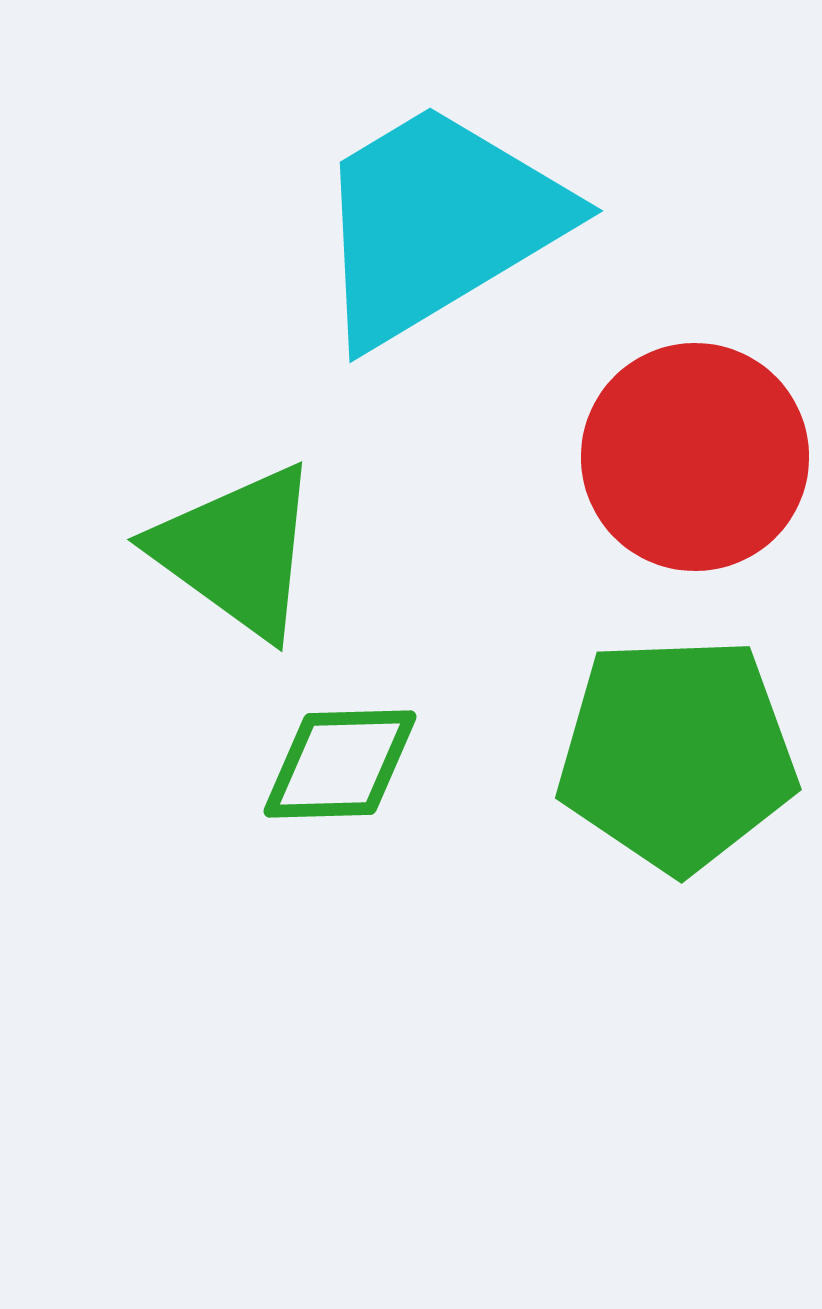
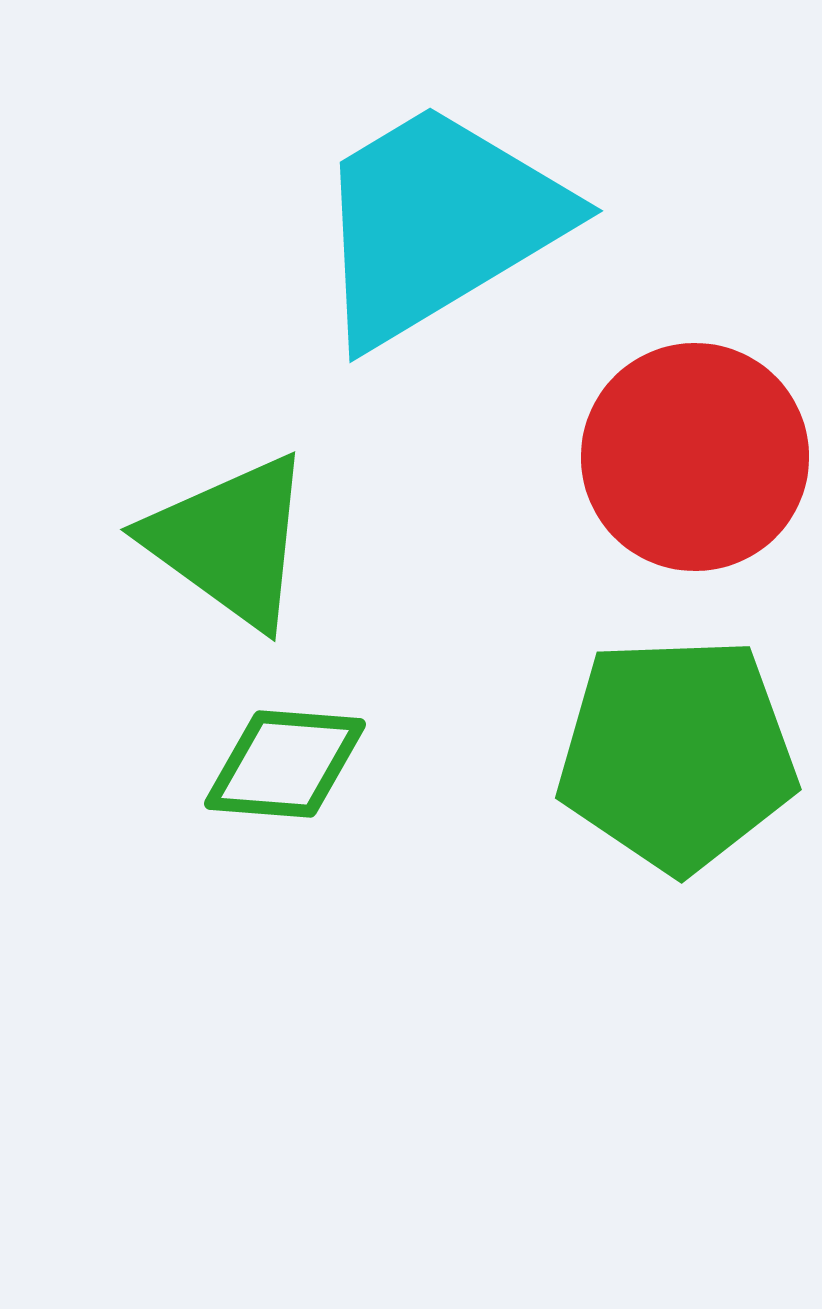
green triangle: moved 7 px left, 10 px up
green diamond: moved 55 px left; rotated 6 degrees clockwise
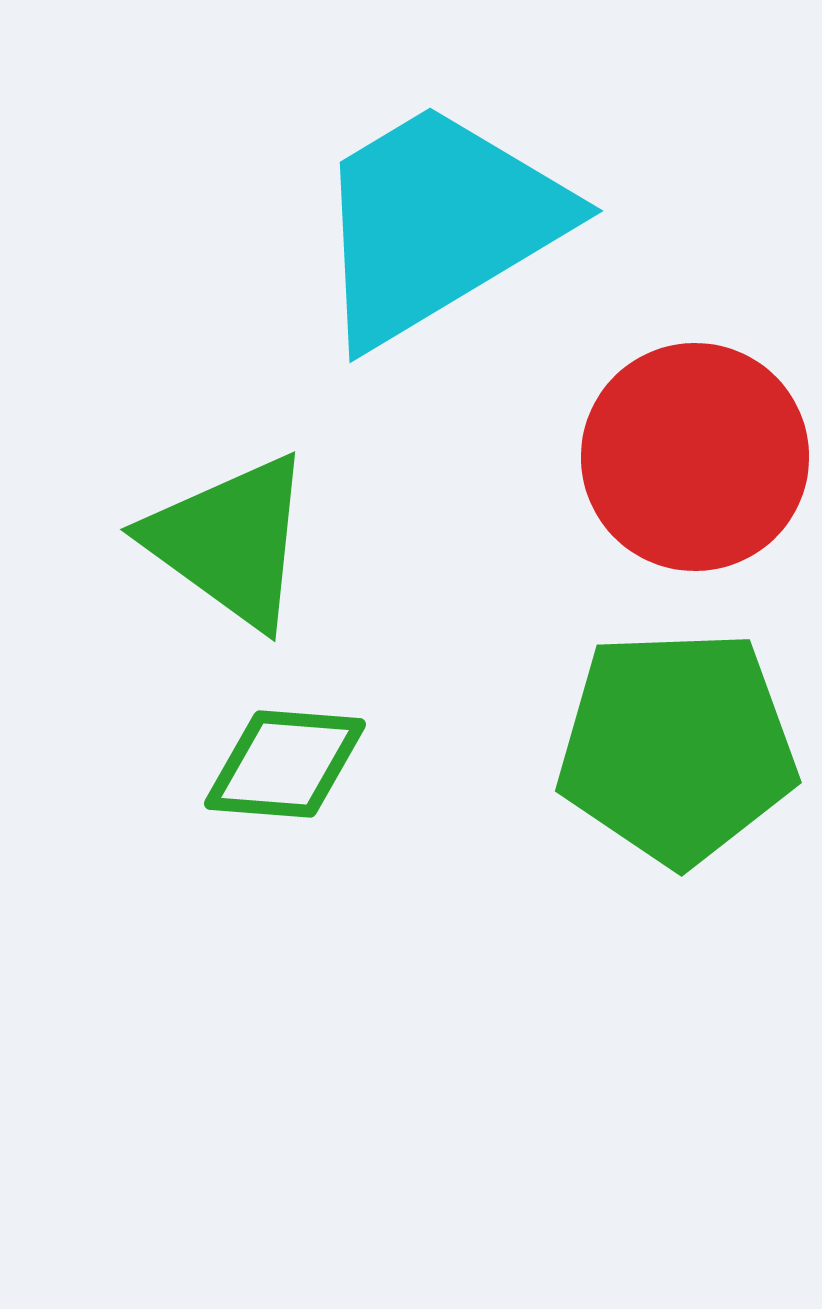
green pentagon: moved 7 px up
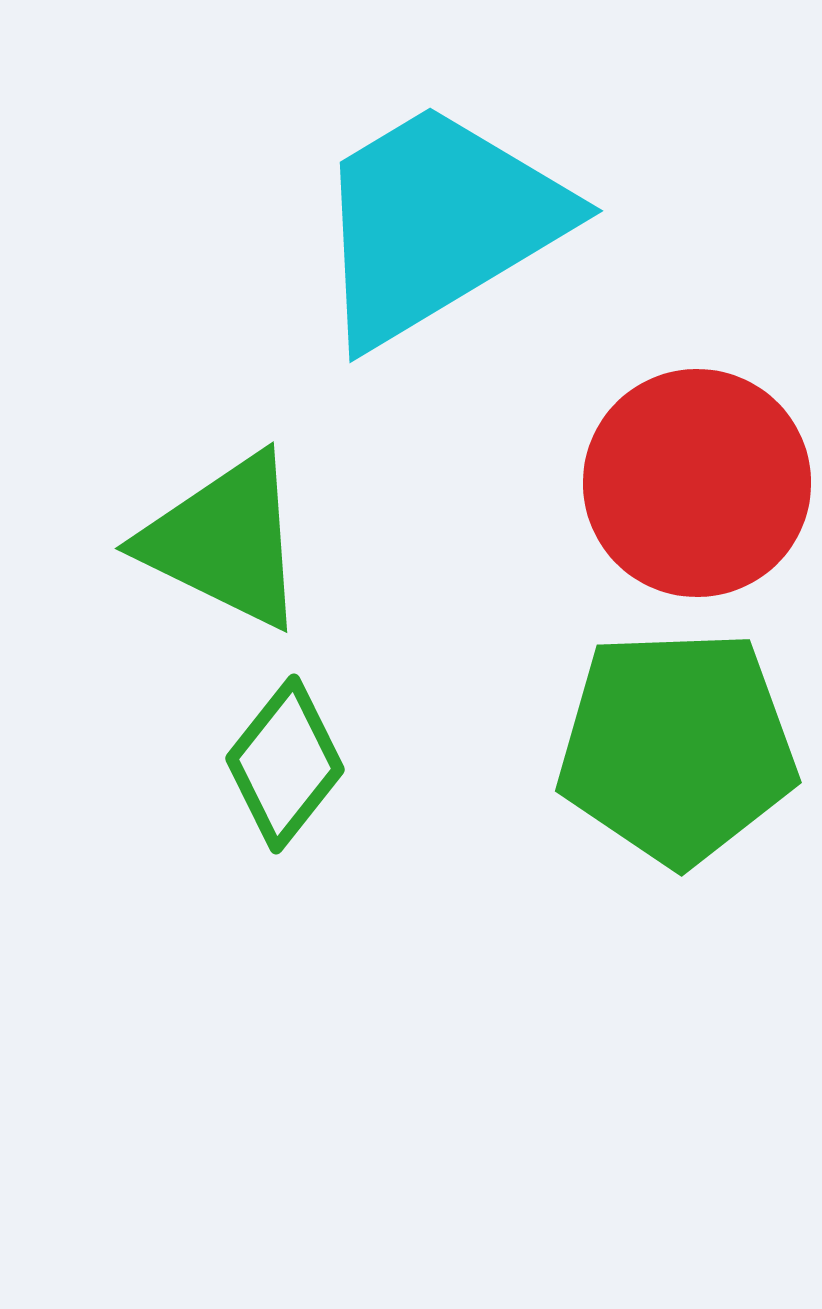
red circle: moved 2 px right, 26 px down
green triangle: moved 5 px left; rotated 10 degrees counterclockwise
green diamond: rotated 56 degrees counterclockwise
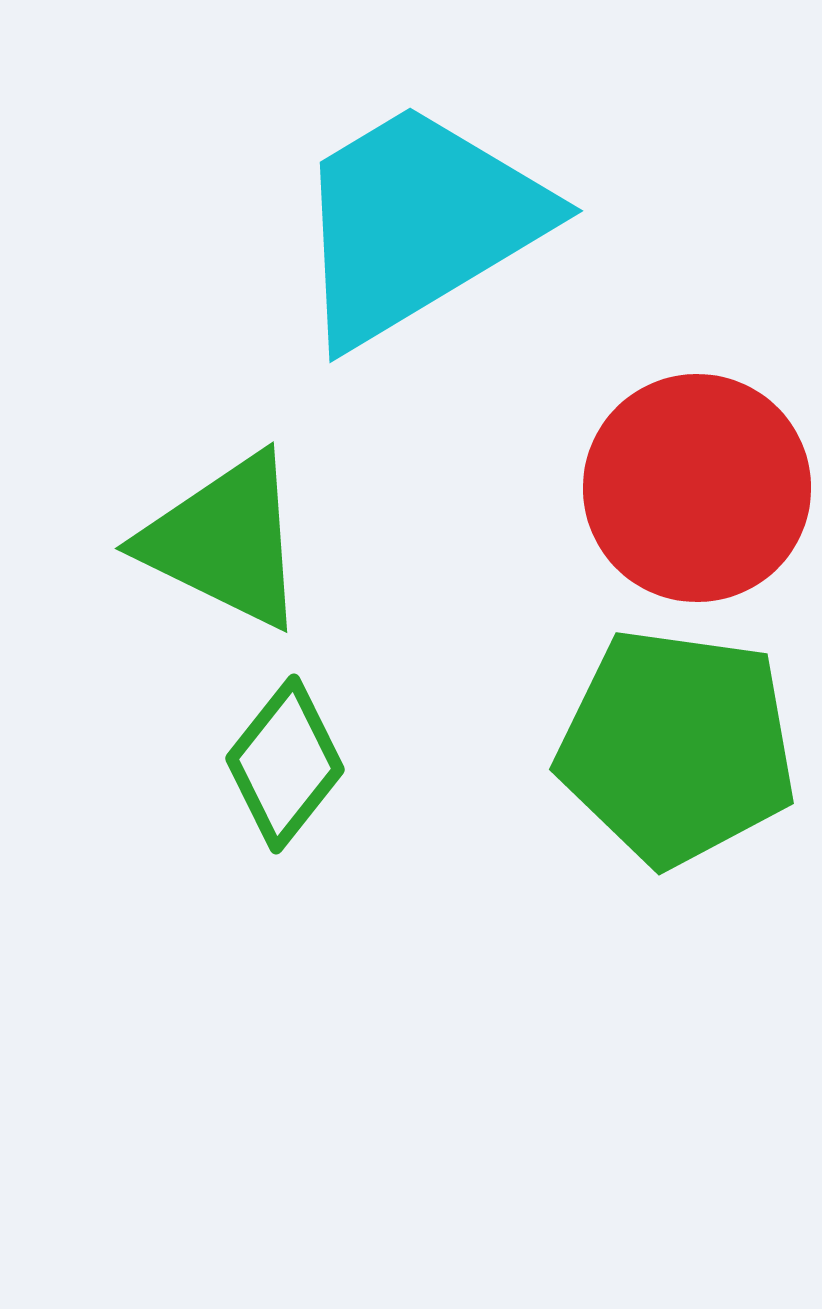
cyan trapezoid: moved 20 px left
red circle: moved 5 px down
green pentagon: rotated 10 degrees clockwise
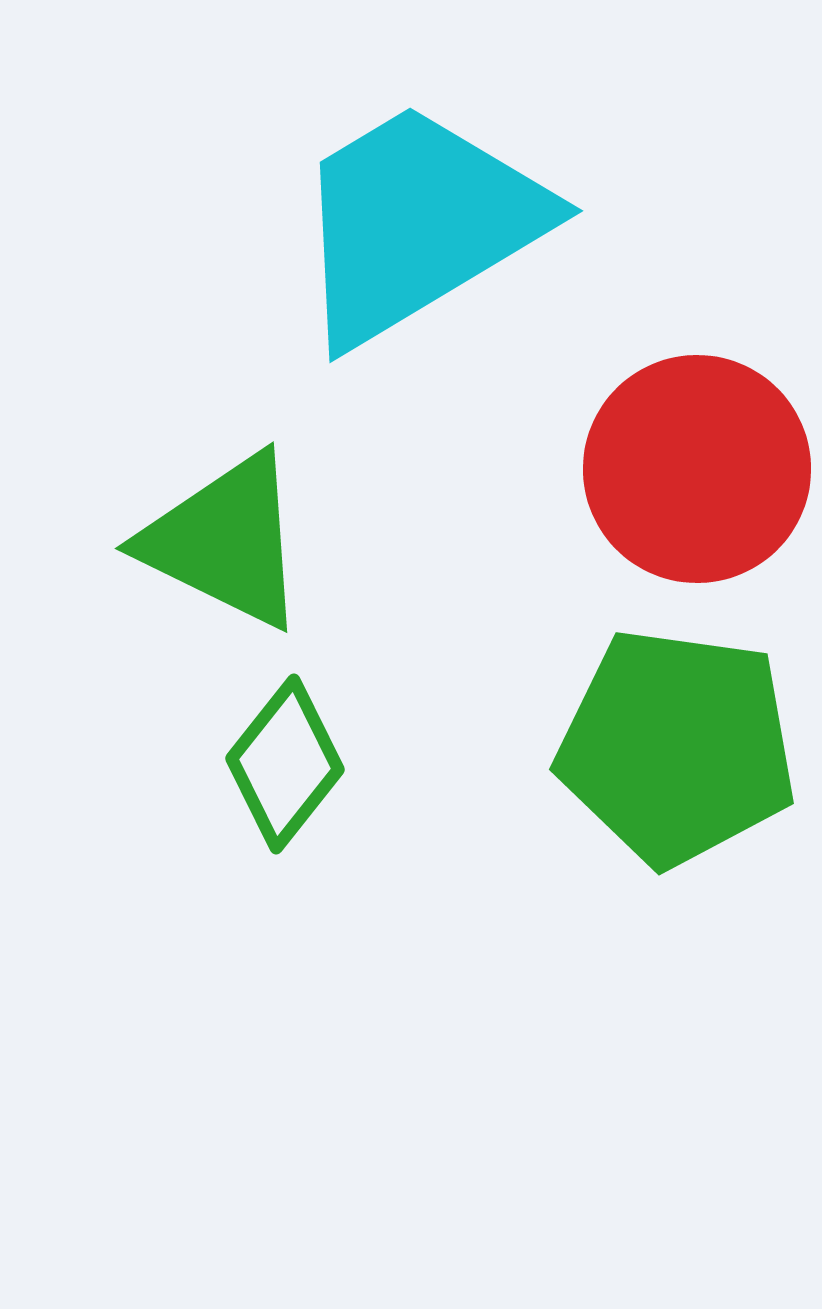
red circle: moved 19 px up
